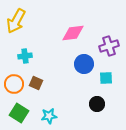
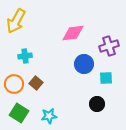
brown square: rotated 16 degrees clockwise
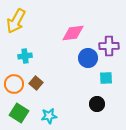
purple cross: rotated 18 degrees clockwise
blue circle: moved 4 px right, 6 px up
